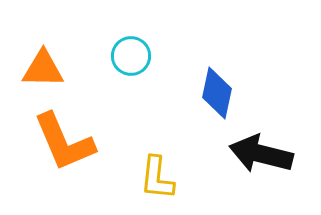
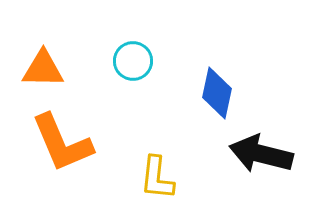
cyan circle: moved 2 px right, 5 px down
orange L-shape: moved 2 px left, 1 px down
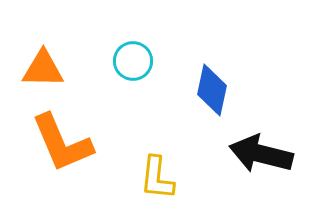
blue diamond: moved 5 px left, 3 px up
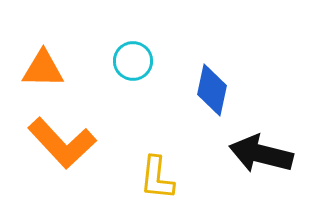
orange L-shape: rotated 20 degrees counterclockwise
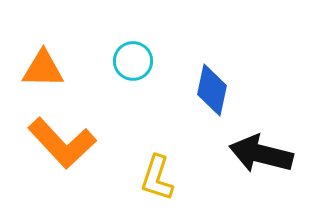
yellow L-shape: rotated 12 degrees clockwise
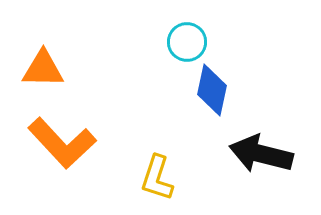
cyan circle: moved 54 px right, 19 px up
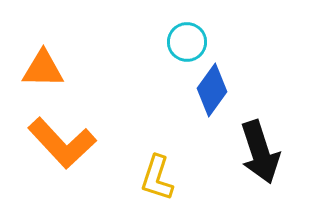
blue diamond: rotated 24 degrees clockwise
black arrow: moved 1 px left, 2 px up; rotated 122 degrees counterclockwise
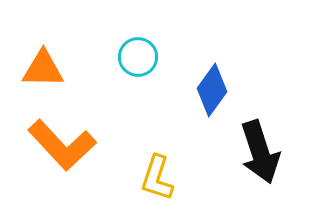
cyan circle: moved 49 px left, 15 px down
orange L-shape: moved 2 px down
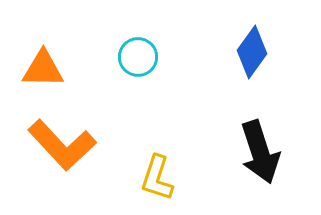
blue diamond: moved 40 px right, 38 px up
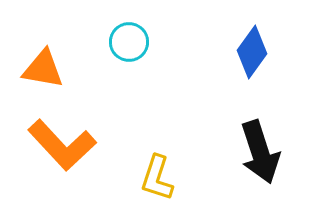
cyan circle: moved 9 px left, 15 px up
orange triangle: rotated 9 degrees clockwise
